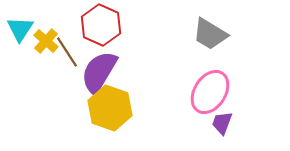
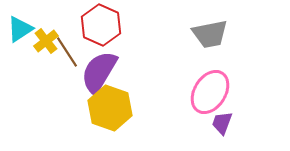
cyan triangle: rotated 24 degrees clockwise
gray trapezoid: rotated 42 degrees counterclockwise
yellow cross: rotated 10 degrees clockwise
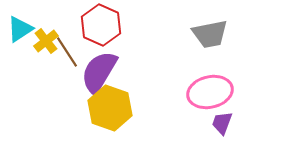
pink ellipse: rotated 45 degrees clockwise
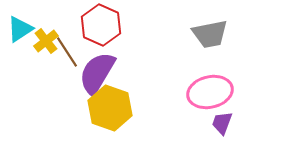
purple semicircle: moved 2 px left, 1 px down
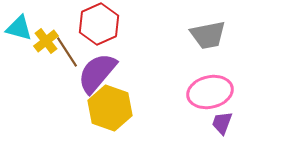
red hexagon: moved 2 px left, 1 px up; rotated 12 degrees clockwise
cyan triangle: moved 1 px left, 1 px up; rotated 48 degrees clockwise
gray trapezoid: moved 2 px left, 1 px down
purple semicircle: rotated 9 degrees clockwise
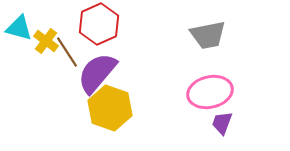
yellow cross: rotated 15 degrees counterclockwise
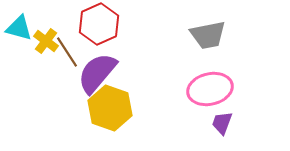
pink ellipse: moved 3 px up
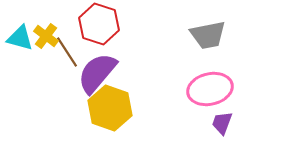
red hexagon: rotated 18 degrees counterclockwise
cyan triangle: moved 1 px right, 10 px down
yellow cross: moved 5 px up
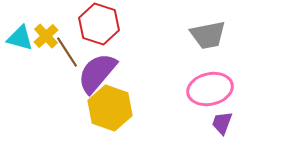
yellow cross: rotated 10 degrees clockwise
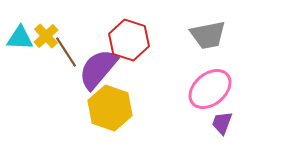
red hexagon: moved 30 px right, 16 px down
cyan triangle: rotated 12 degrees counterclockwise
brown line: moved 1 px left
purple semicircle: moved 1 px right, 4 px up
pink ellipse: rotated 27 degrees counterclockwise
